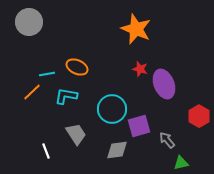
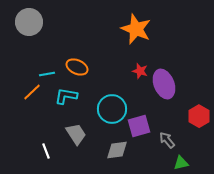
red star: moved 2 px down
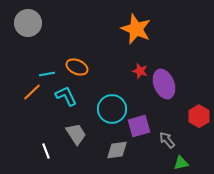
gray circle: moved 1 px left, 1 px down
cyan L-shape: rotated 55 degrees clockwise
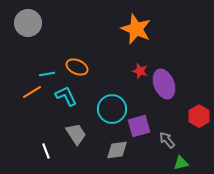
orange line: rotated 12 degrees clockwise
